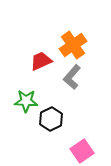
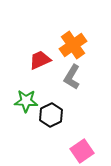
red trapezoid: moved 1 px left, 1 px up
gray L-shape: rotated 10 degrees counterclockwise
black hexagon: moved 4 px up
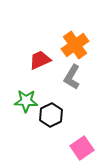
orange cross: moved 2 px right
pink square: moved 3 px up
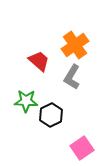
red trapezoid: moved 1 px left, 1 px down; rotated 65 degrees clockwise
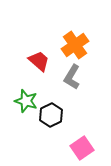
green star: rotated 15 degrees clockwise
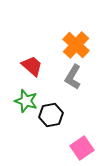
orange cross: moved 1 px right; rotated 12 degrees counterclockwise
red trapezoid: moved 7 px left, 5 px down
gray L-shape: moved 1 px right
black hexagon: rotated 15 degrees clockwise
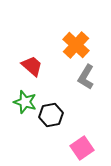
gray L-shape: moved 13 px right
green star: moved 1 px left, 1 px down
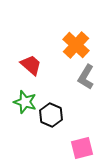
red trapezoid: moved 1 px left, 1 px up
black hexagon: rotated 25 degrees counterclockwise
pink square: rotated 20 degrees clockwise
